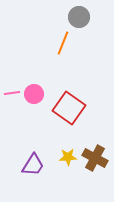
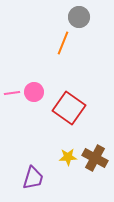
pink circle: moved 2 px up
purple trapezoid: moved 13 px down; rotated 15 degrees counterclockwise
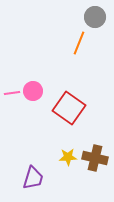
gray circle: moved 16 px right
orange line: moved 16 px right
pink circle: moved 1 px left, 1 px up
brown cross: rotated 15 degrees counterclockwise
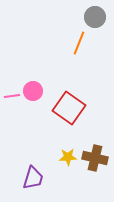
pink line: moved 3 px down
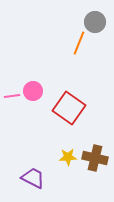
gray circle: moved 5 px down
purple trapezoid: rotated 80 degrees counterclockwise
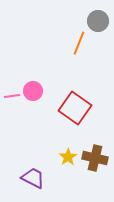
gray circle: moved 3 px right, 1 px up
red square: moved 6 px right
yellow star: rotated 30 degrees counterclockwise
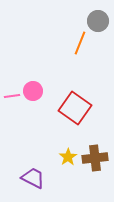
orange line: moved 1 px right
brown cross: rotated 20 degrees counterclockwise
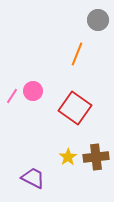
gray circle: moved 1 px up
orange line: moved 3 px left, 11 px down
pink line: rotated 49 degrees counterclockwise
brown cross: moved 1 px right, 1 px up
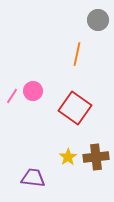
orange line: rotated 10 degrees counterclockwise
purple trapezoid: rotated 20 degrees counterclockwise
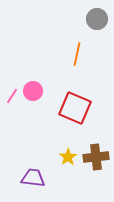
gray circle: moved 1 px left, 1 px up
red square: rotated 12 degrees counterclockwise
